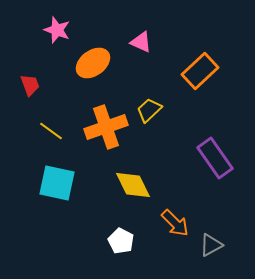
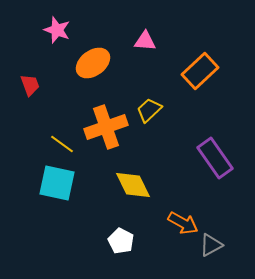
pink triangle: moved 4 px right, 1 px up; rotated 20 degrees counterclockwise
yellow line: moved 11 px right, 13 px down
orange arrow: moved 8 px right; rotated 16 degrees counterclockwise
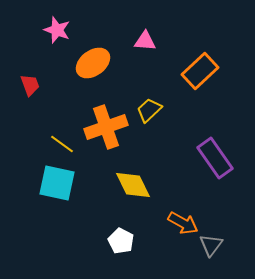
gray triangle: rotated 25 degrees counterclockwise
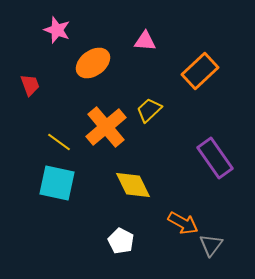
orange cross: rotated 21 degrees counterclockwise
yellow line: moved 3 px left, 2 px up
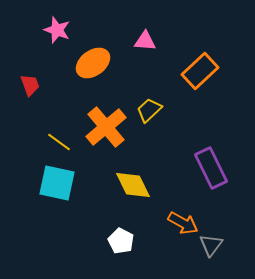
purple rectangle: moved 4 px left, 10 px down; rotated 9 degrees clockwise
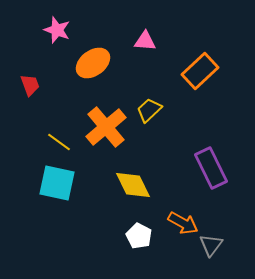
white pentagon: moved 18 px right, 5 px up
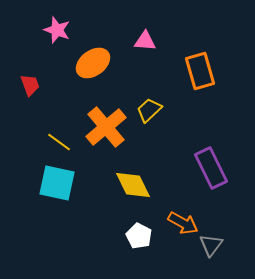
orange rectangle: rotated 63 degrees counterclockwise
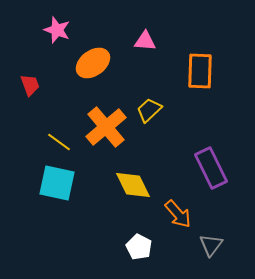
orange rectangle: rotated 18 degrees clockwise
orange arrow: moved 5 px left, 9 px up; rotated 20 degrees clockwise
white pentagon: moved 11 px down
